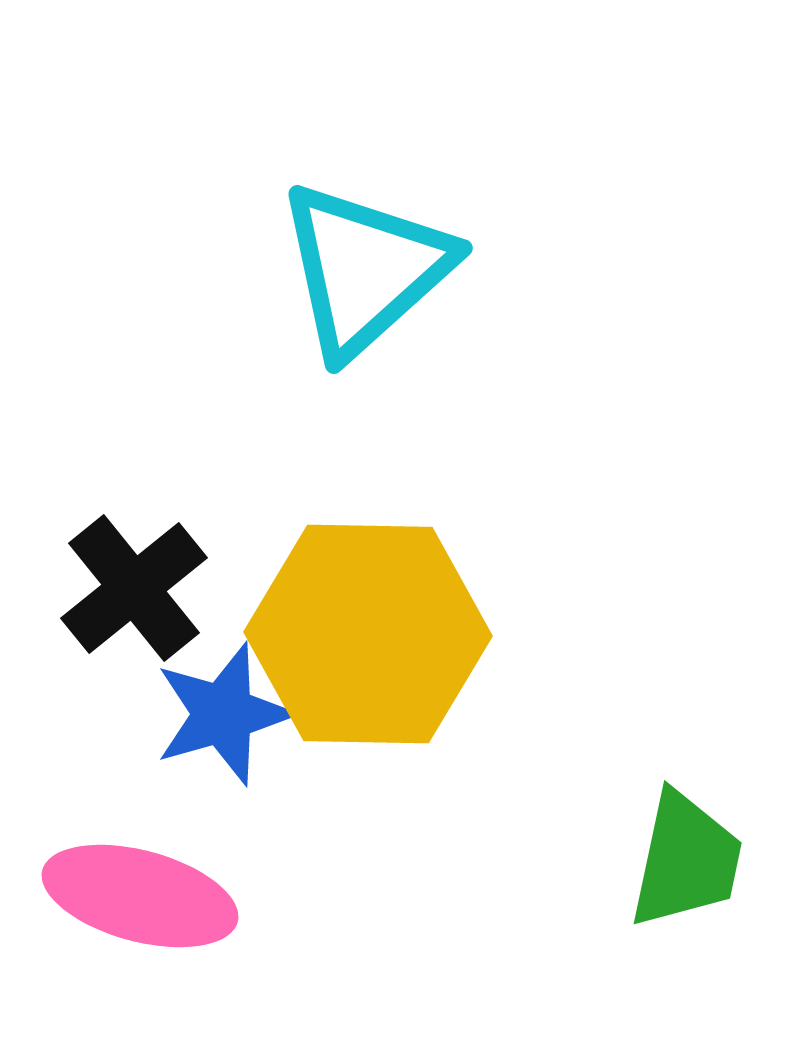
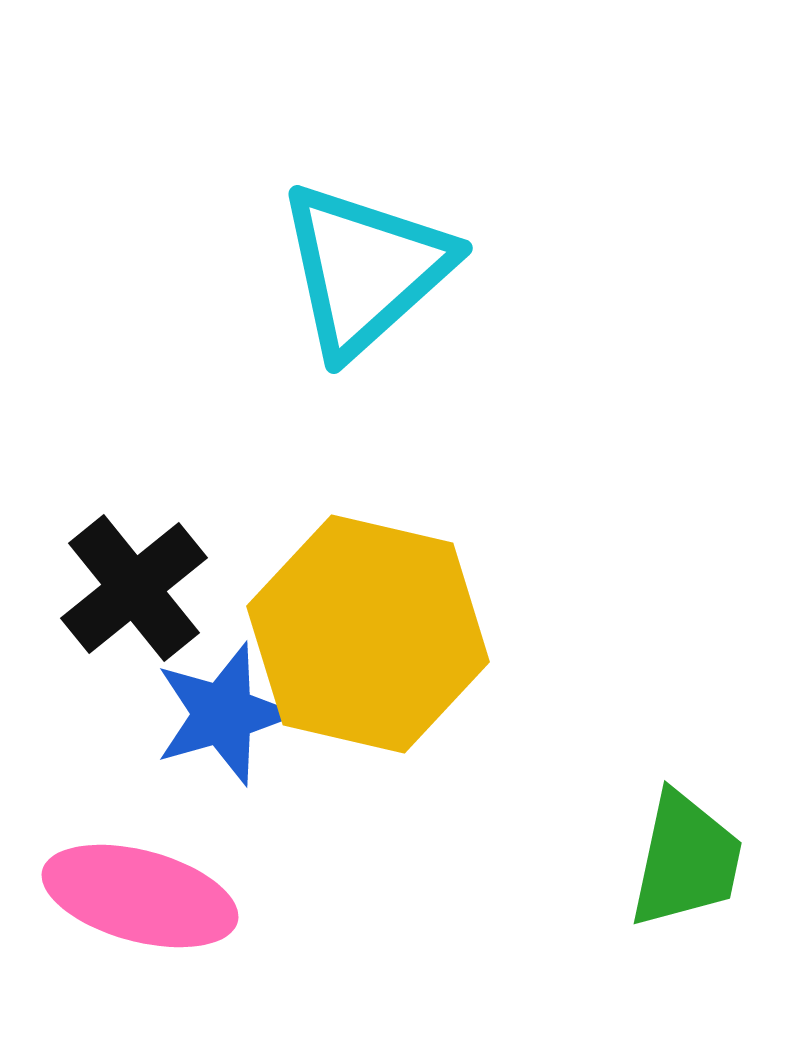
yellow hexagon: rotated 12 degrees clockwise
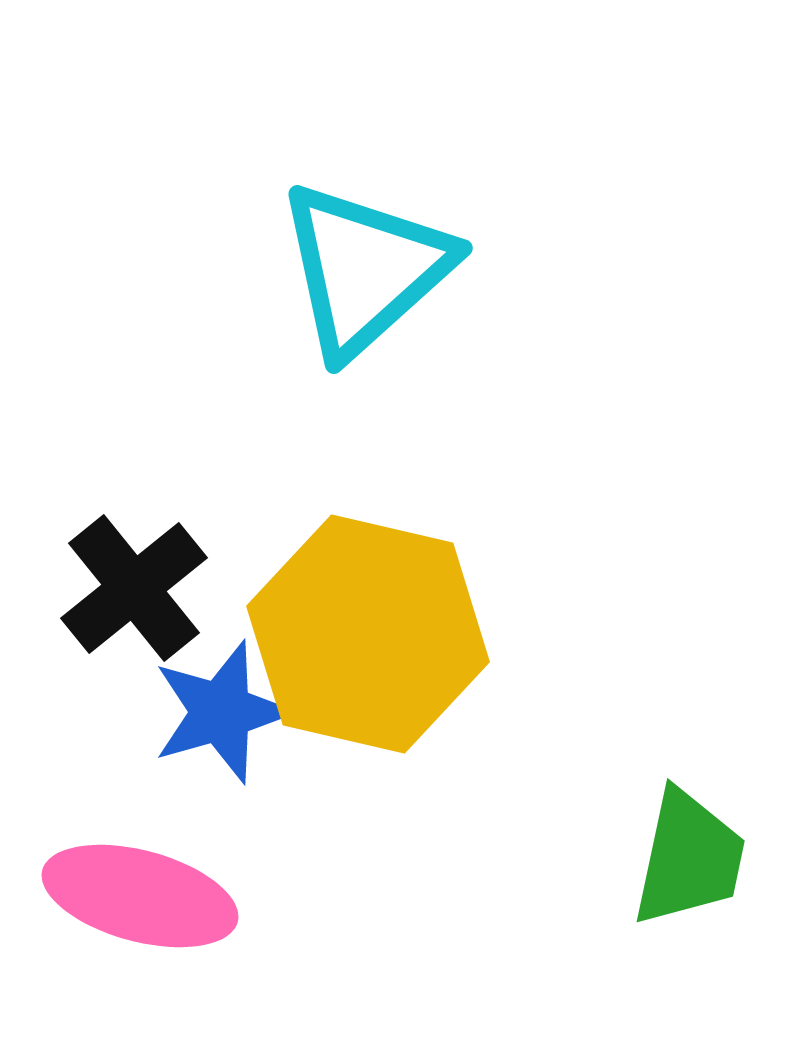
blue star: moved 2 px left, 2 px up
green trapezoid: moved 3 px right, 2 px up
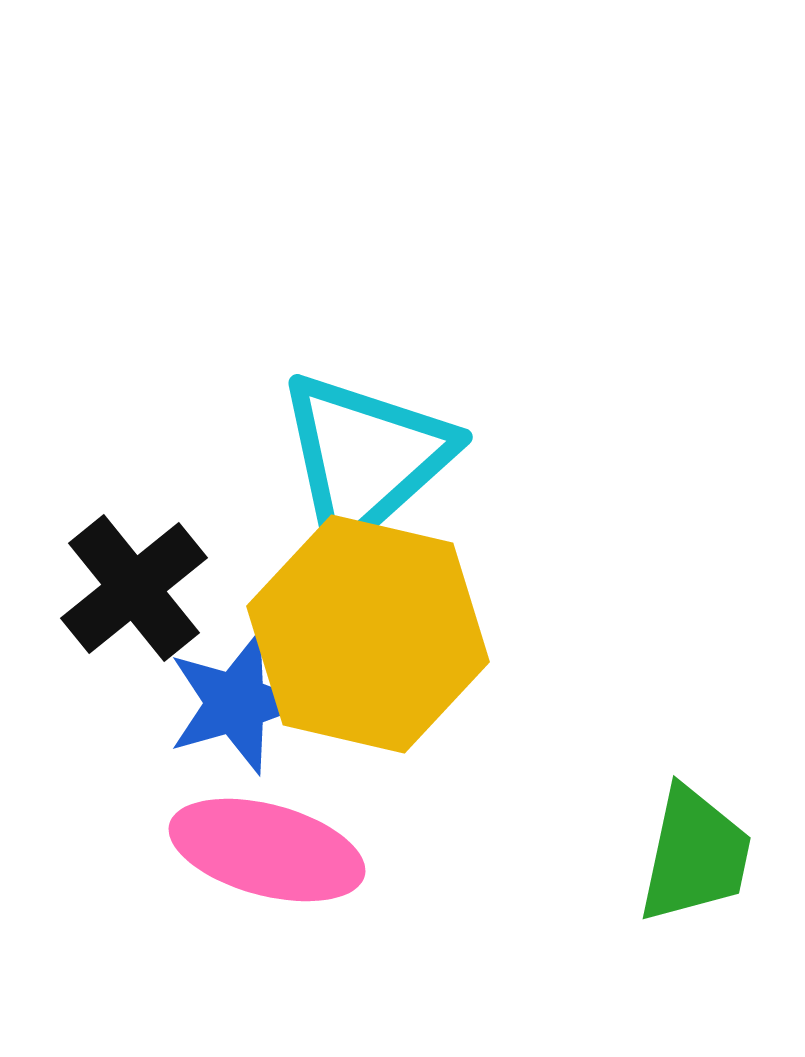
cyan triangle: moved 189 px down
blue star: moved 15 px right, 9 px up
green trapezoid: moved 6 px right, 3 px up
pink ellipse: moved 127 px right, 46 px up
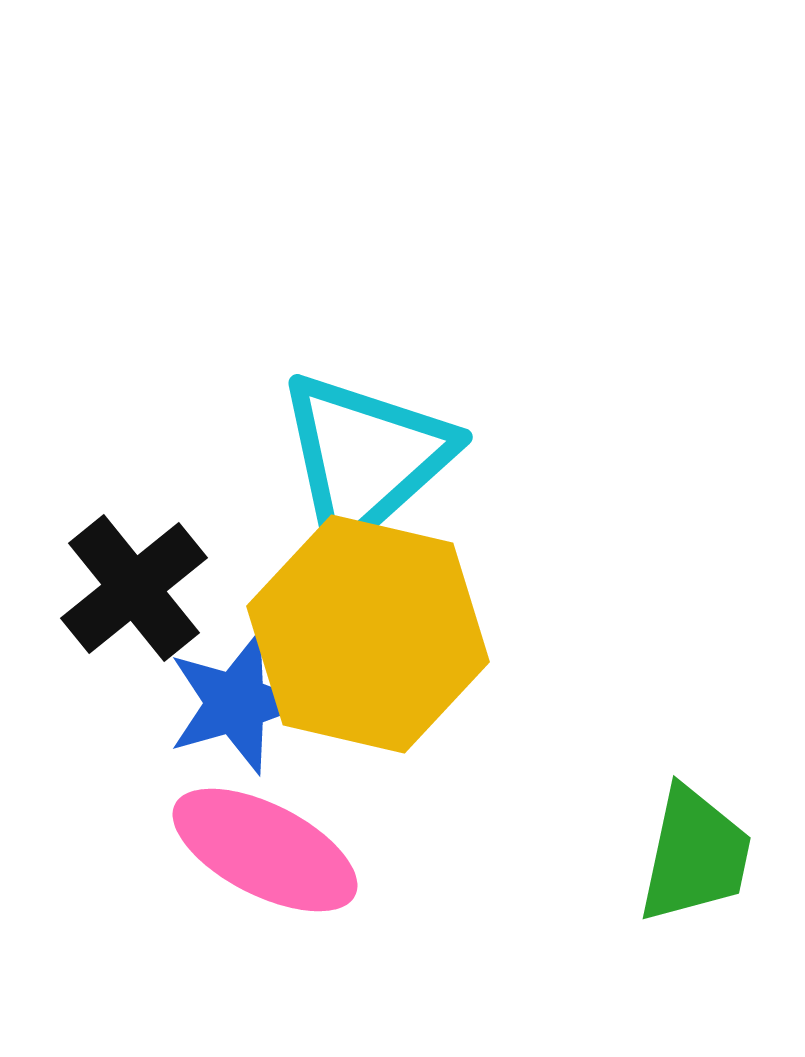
pink ellipse: moved 2 px left; rotated 12 degrees clockwise
